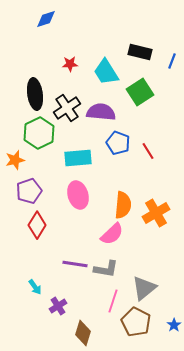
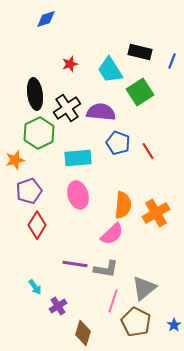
red star: rotated 14 degrees counterclockwise
cyan trapezoid: moved 4 px right, 2 px up
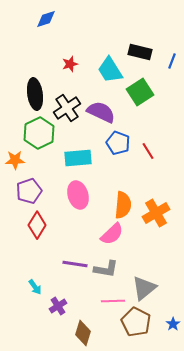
purple semicircle: rotated 20 degrees clockwise
orange star: rotated 12 degrees clockwise
pink line: rotated 70 degrees clockwise
blue star: moved 1 px left, 1 px up
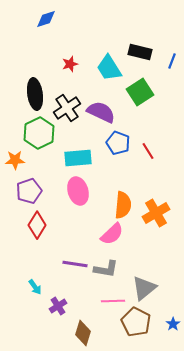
cyan trapezoid: moved 1 px left, 2 px up
pink ellipse: moved 4 px up
